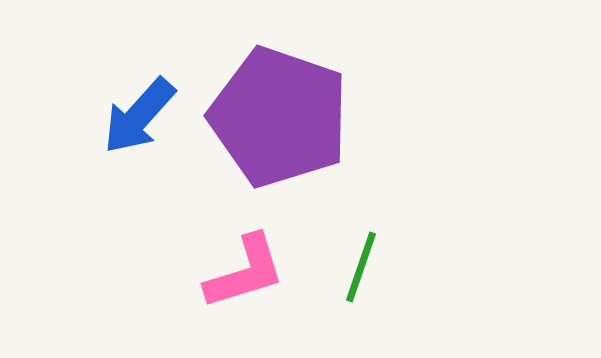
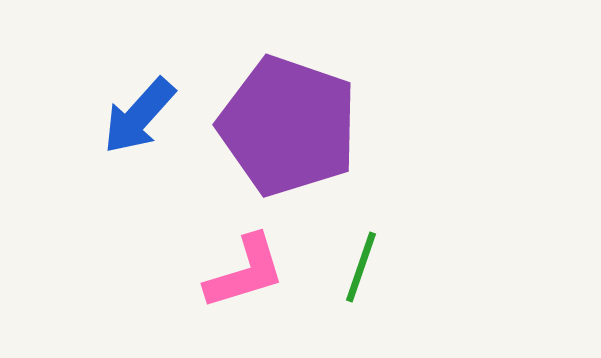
purple pentagon: moved 9 px right, 9 px down
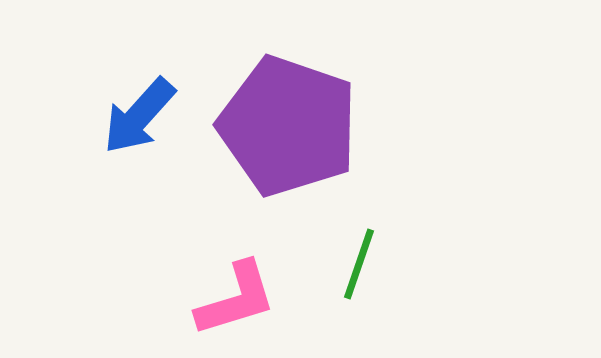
green line: moved 2 px left, 3 px up
pink L-shape: moved 9 px left, 27 px down
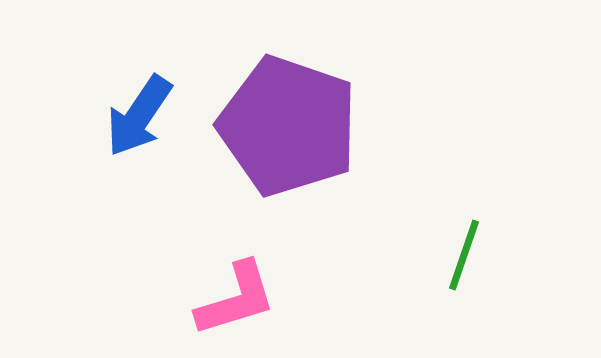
blue arrow: rotated 8 degrees counterclockwise
green line: moved 105 px right, 9 px up
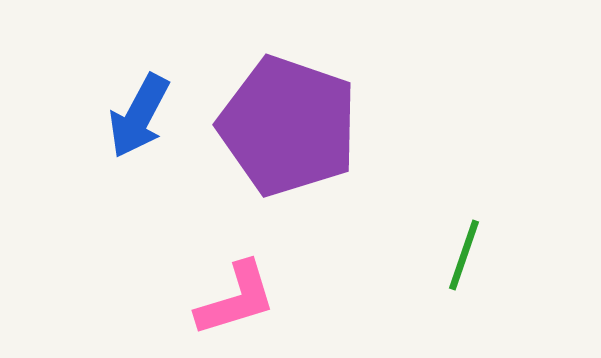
blue arrow: rotated 6 degrees counterclockwise
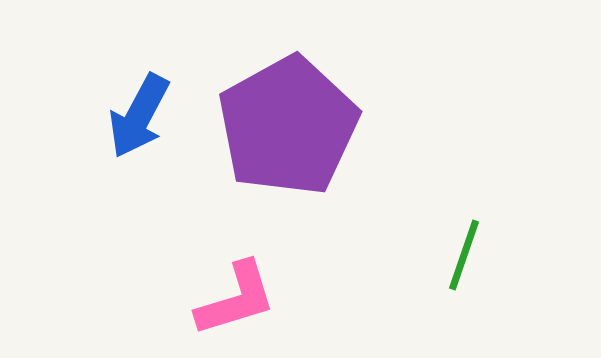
purple pentagon: rotated 24 degrees clockwise
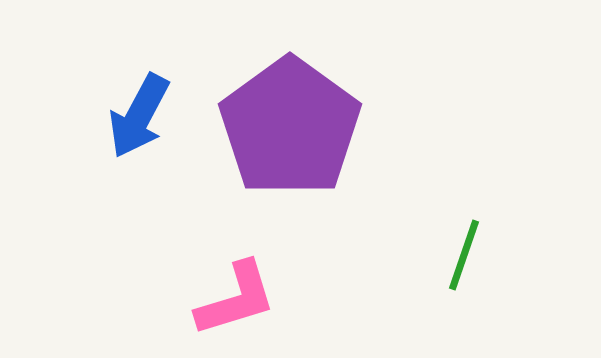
purple pentagon: moved 2 px right, 1 px down; rotated 7 degrees counterclockwise
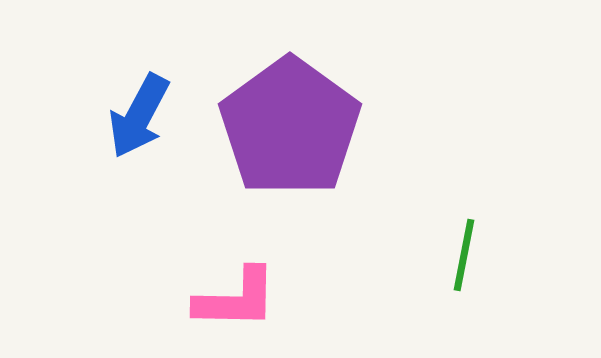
green line: rotated 8 degrees counterclockwise
pink L-shape: rotated 18 degrees clockwise
